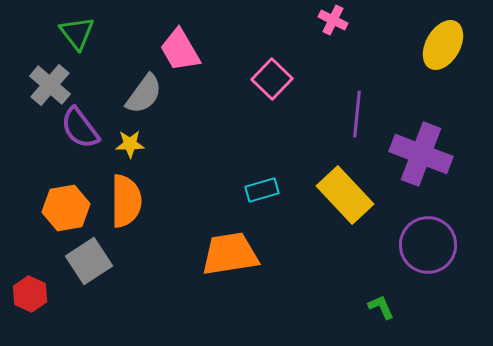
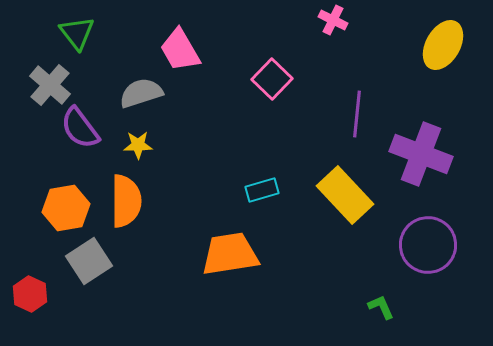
gray semicircle: moved 3 px left, 1 px up; rotated 144 degrees counterclockwise
yellow star: moved 8 px right, 1 px down
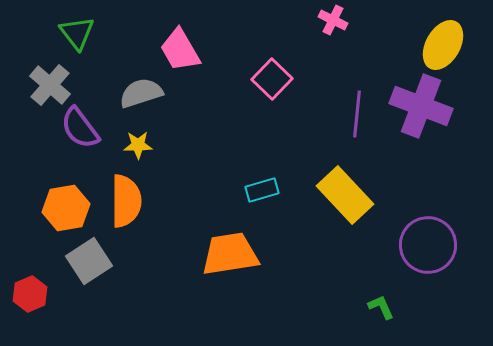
purple cross: moved 48 px up
red hexagon: rotated 12 degrees clockwise
